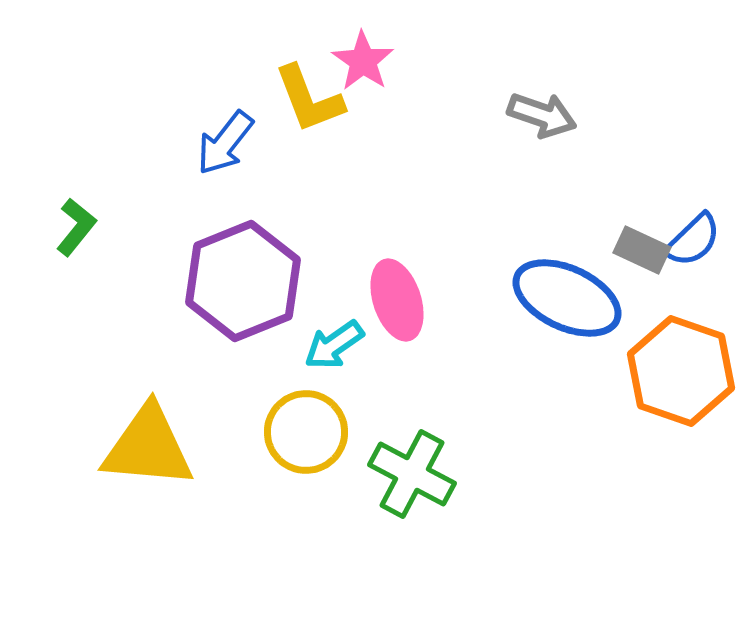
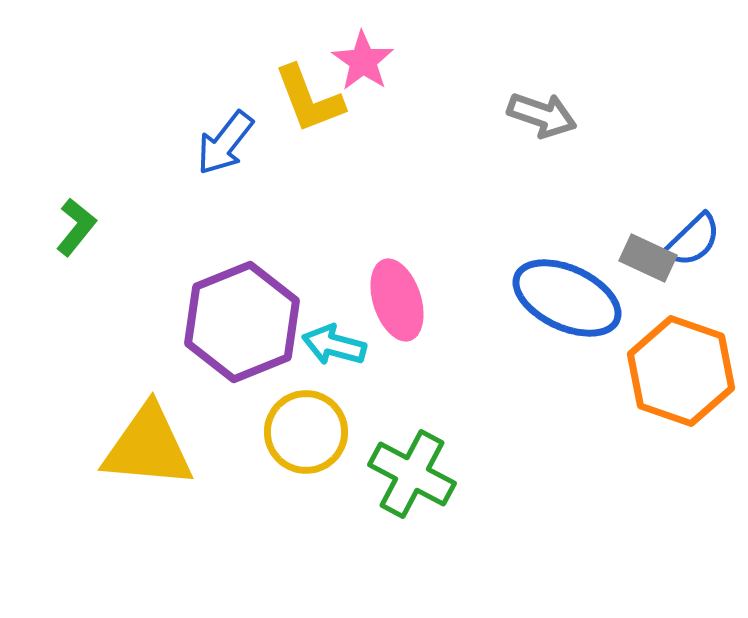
gray rectangle: moved 6 px right, 8 px down
purple hexagon: moved 1 px left, 41 px down
cyan arrow: rotated 50 degrees clockwise
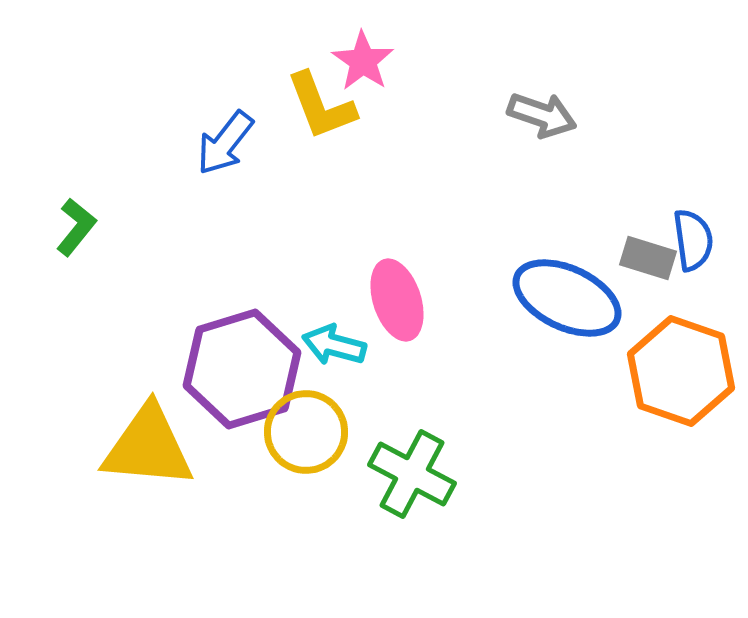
yellow L-shape: moved 12 px right, 7 px down
blue semicircle: rotated 54 degrees counterclockwise
gray rectangle: rotated 8 degrees counterclockwise
purple hexagon: moved 47 px down; rotated 5 degrees clockwise
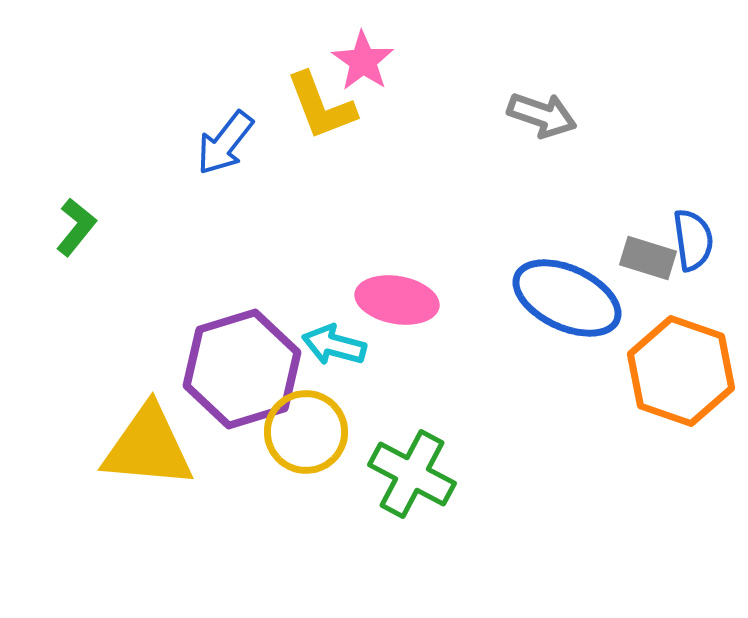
pink ellipse: rotated 62 degrees counterclockwise
